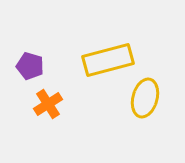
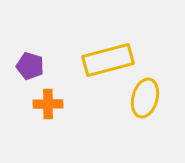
orange cross: rotated 32 degrees clockwise
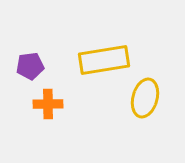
yellow rectangle: moved 4 px left; rotated 6 degrees clockwise
purple pentagon: rotated 24 degrees counterclockwise
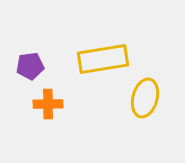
yellow rectangle: moved 1 px left, 1 px up
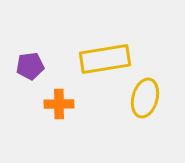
yellow rectangle: moved 2 px right
orange cross: moved 11 px right
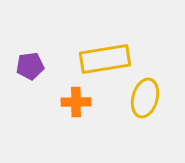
orange cross: moved 17 px right, 2 px up
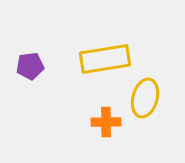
orange cross: moved 30 px right, 20 px down
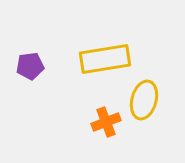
yellow ellipse: moved 1 px left, 2 px down
orange cross: rotated 20 degrees counterclockwise
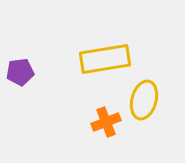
purple pentagon: moved 10 px left, 6 px down
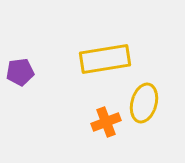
yellow ellipse: moved 3 px down
